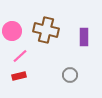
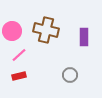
pink line: moved 1 px left, 1 px up
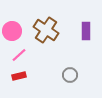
brown cross: rotated 20 degrees clockwise
purple rectangle: moved 2 px right, 6 px up
